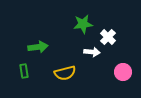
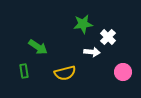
green arrow: rotated 42 degrees clockwise
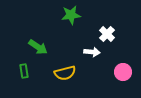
green star: moved 12 px left, 9 px up
white cross: moved 1 px left, 3 px up
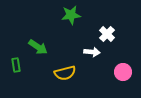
green rectangle: moved 8 px left, 6 px up
